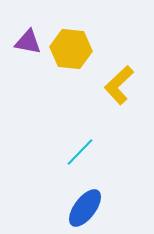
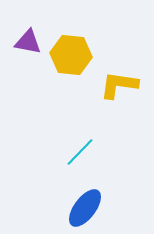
yellow hexagon: moved 6 px down
yellow L-shape: rotated 51 degrees clockwise
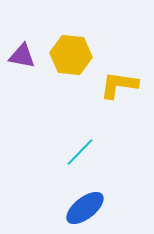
purple triangle: moved 6 px left, 14 px down
blue ellipse: rotated 15 degrees clockwise
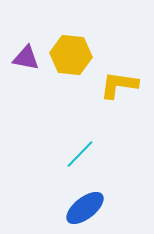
purple triangle: moved 4 px right, 2 px down
cyan line: moved 2 px down
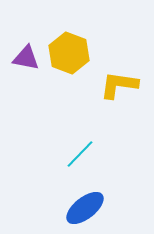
yellow hexagon: moved 2 px left, 2 px up; rotated 15 degrees clockwise
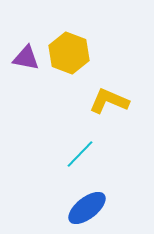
yellow L-shape: moved 10 px left, 16 px down; rotated 15 degrees clockwise
blue ellipse: moved 2 px right
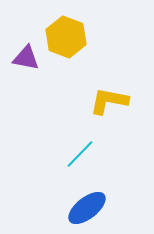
yellow hexagon: moved 3 px left, 16 px up
yellow L-shape: rotated 12 degrees counterclockwise
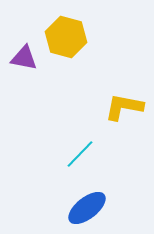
yellow hexagon: rotated 6 degrees counterclockwise
purple triangle: moved 2 px left
yellow L-shape: moved 15 px right, 6 px down
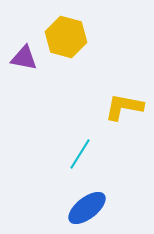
cyan line: rotated 12 degrees counterclockwise
